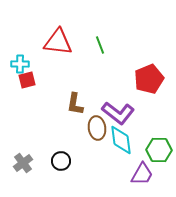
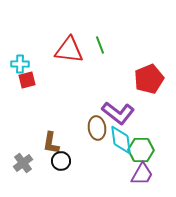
red triangle: moved 11 px right, 8 px down
brown L-shape: moved 24 px left, 39 px down
green hexagon: moved 18 px left
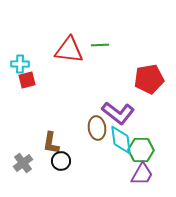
green line: rotated 72 degrees counterclockwise
red pentagon: rotated 12 degrees clockwise
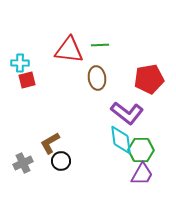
cyan cross: moved 1 px up
purple L-shape: moved 9 px right
brown ellipse: moved 50 px up
brown L-shape: moved 1 px left; rotated 50 degrees clockwise
gray cross: rotated 12 degrees clockwise
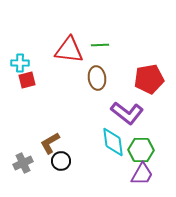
cyan diamond: moved 8 px left, 2 px down
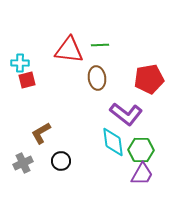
purple L-shape: moved 1 px left, 1 px down
brown L-shape: moved 9 px left, 10 px up
